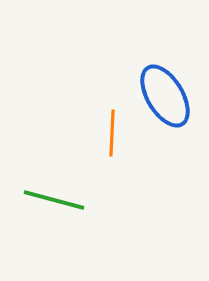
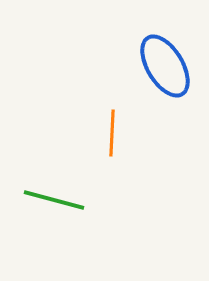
blue ellipse: moved 30 px up
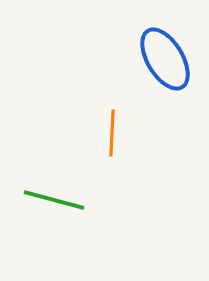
blue ellipse: moved 7 px up
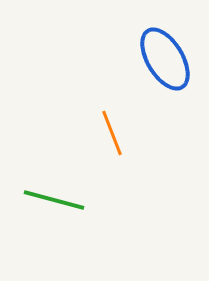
orange line: rotated 24 degrees counterclockwise
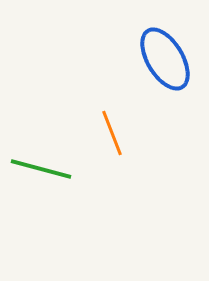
green line: moved 13 px left, 31 px up
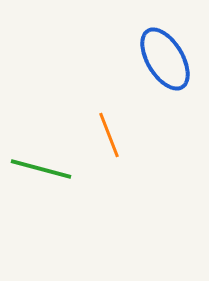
orange line: moved 3 px left, 2 px down
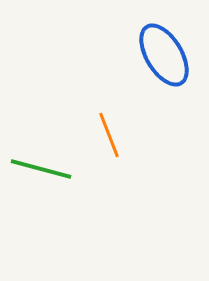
blue ellipse: moved 1 px left, 4 px up
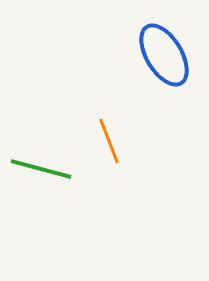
orange line: moved 6 px down
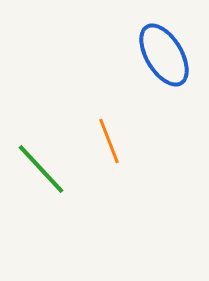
green line: rotated 32 degrees clockwise
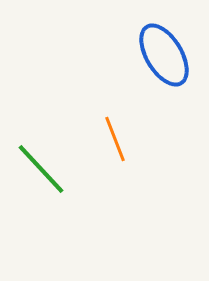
orange line: moved 6 px right, 2 px up
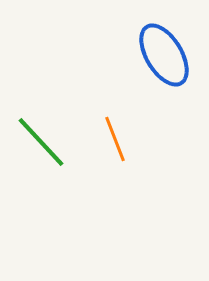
green line: moved 27 px up
